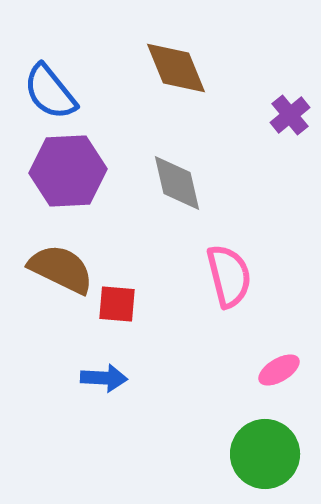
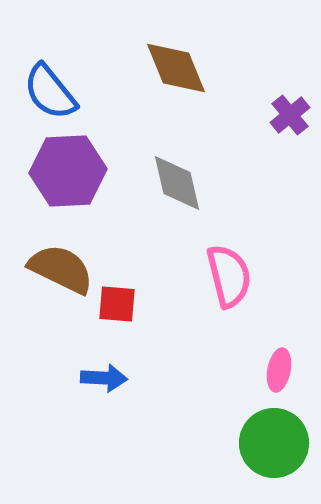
pink ellipse: rotated 48 degrees counterclockwise
green circle: moved 9 px right, 11 px up
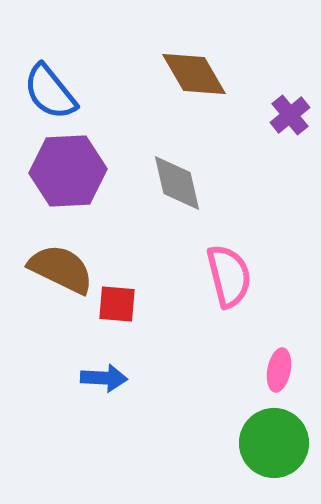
brown diamond: moved 18 px right, 6 px down; rotated 8 degrees counterclockwise
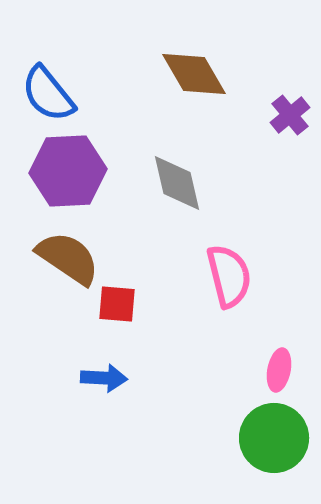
blue semicircle: moved 2 px left, 2 px down
brown semicircle: moved 7 px right, 11 px up; rotated 8 degrees clockwise
green circle: moved 5 px up
